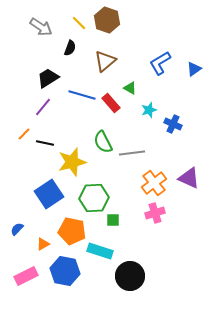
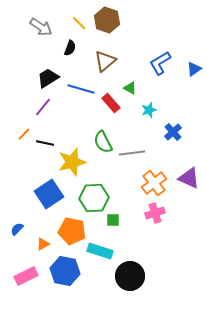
blue line: moved 1 px left, 6 px up
blue cross: moved 8 px down; rotated 24 degrees clockwise
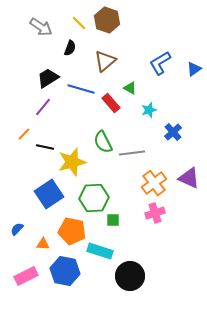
black line: moved 4 px down
orange triangle: rotated 32 degrees clockwise
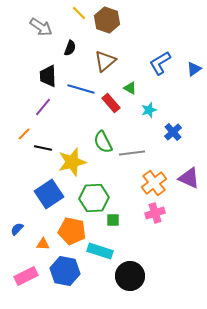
yellow line: moved 10 px up
black trapezoid: moved 2 px up; rotated 60 degrees counterclockwise
black line: moved 2 px left, 1 px down
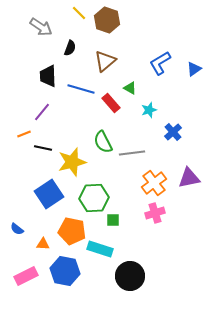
purple line: moved 1 px left, 5 px down
orange line: rotated 24 degrees clockwise
purple triangle: rotated 35 degrees counterclockwise
blue semicircle: rotated 96 degrees counterclockwise
cyan rectangle: moved 2 px up
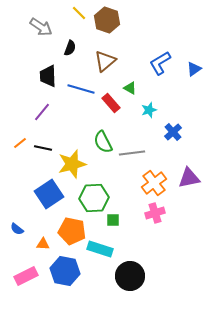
orange line: moved 4 px left, 9 px down; rotated 16 degrees counterclockwise
yellow star: moved 2 px down
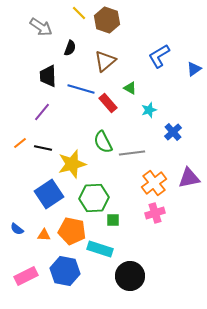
blue L-shape: moved 1 px left, 7 px up
red rectangle: moved 3 px left
orange triangle: moved 1 px right, 9 px up
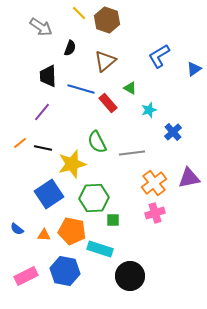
green semicircle: moved 6 px left
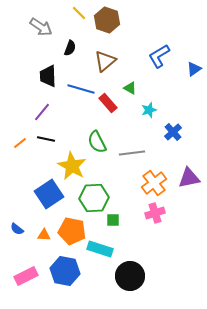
black line: moved 3 px right, 9 px up
yellow star: moved 2 px down; rotated 28 degrees counterclockwise
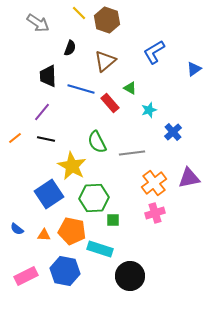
gray arrow: moved 3 px left, 4 px up
blue L-shape: moved 5 px left, 4 px up
red rectangle: moved 2 px right
orange line: moved 5 px left, 5 px up
